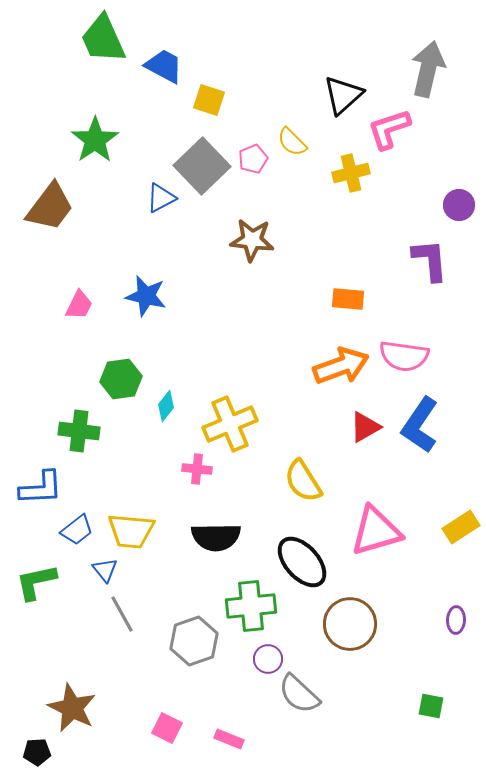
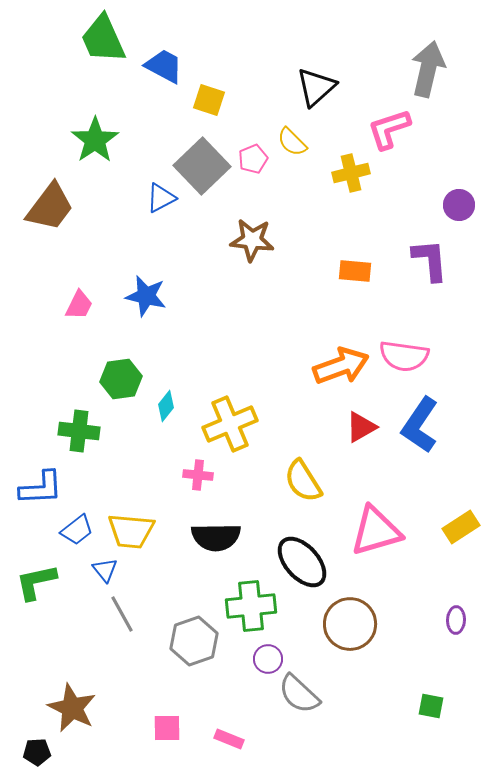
black triangle at (343, 95): moved 27 px left, 8 px up
orange rectangle at (348, 299): moved 7 px right, 28 px up
red triangle at (365, 427): moved 4 px left
pink cross at (197, 469): moved 1 px right, 6 px down
pink square at (167, 728): rotated 28 degrees counterclockwise
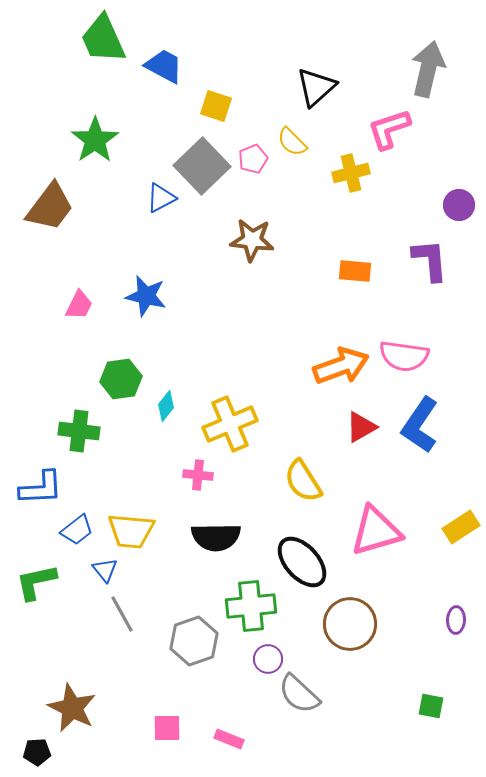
yellow square at (209, 100): moved 7 px right, 6 px down
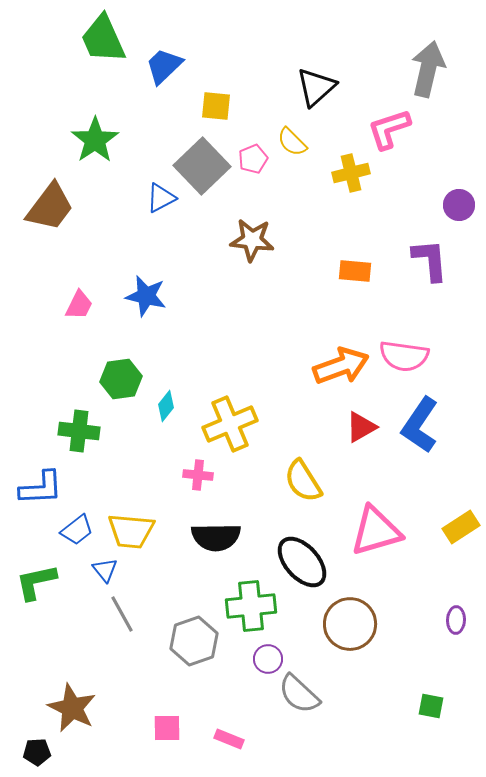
blue trapezoid at (164, 66): rotated 72 degrees counterclockwise
yellow square at (216, 106): rotated 12 degrees counterclockwise
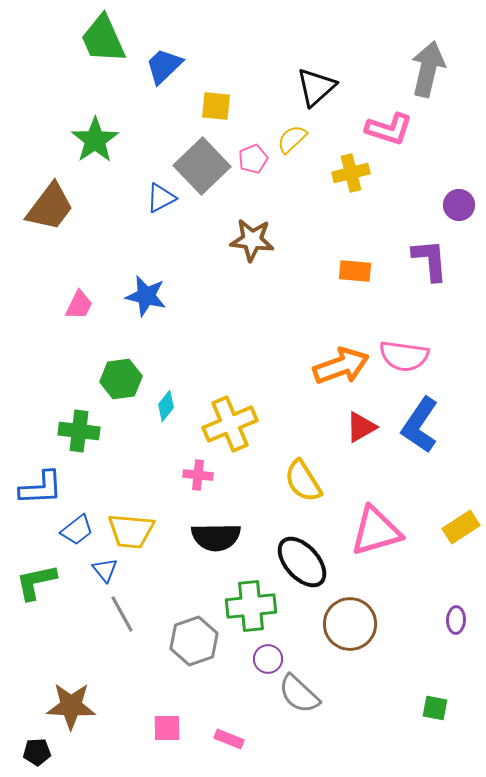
pink L-shape at (389, 129): rotated 144 degrees counterclockwise
yellow semicircle at (292, 142): moved 3 px up; rotated 92 degrees clockwise
green square at (431, 706): moved 4 px right, 2 px down
brown star at (72, 708): moved 1 px left, 2 px up; rotated 24 degrees counterclockwise
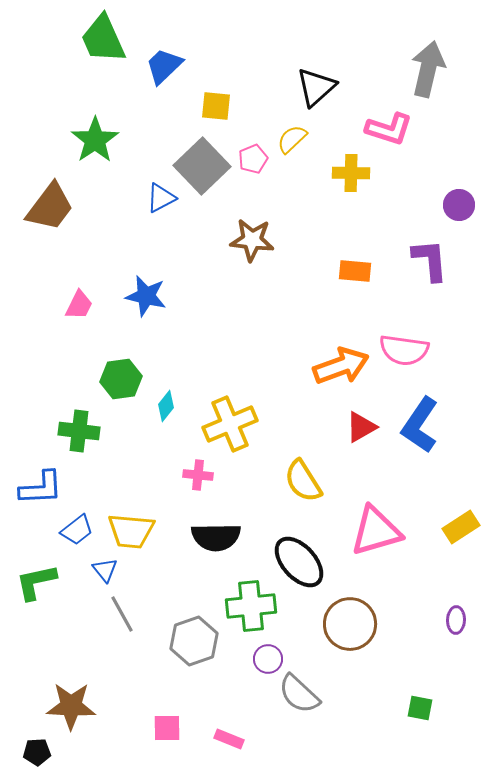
yellow cross at (351, 173): rotated 15 degrees clockwise
pink semicircle at (404, 356): moved 6 px up
black ellipse at (302, 562): moved 3 px left
green square at (435, 708): moved 15 px left
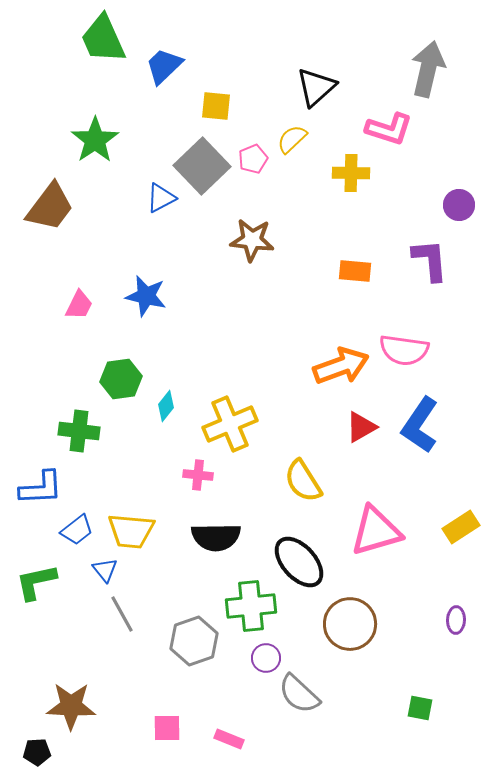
purple circle at (268, 659): moved 2 px left, 1 px up
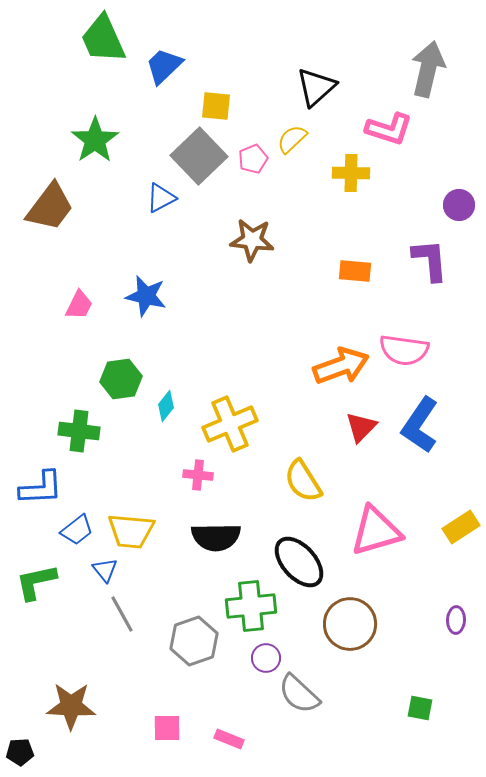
gray square at (202, 166): moved 3 px left, 10 px up
red triangle at (361, 427): rotated 16 degrees counterclockwise
black pentagon at (37, 752): moved 17 px left
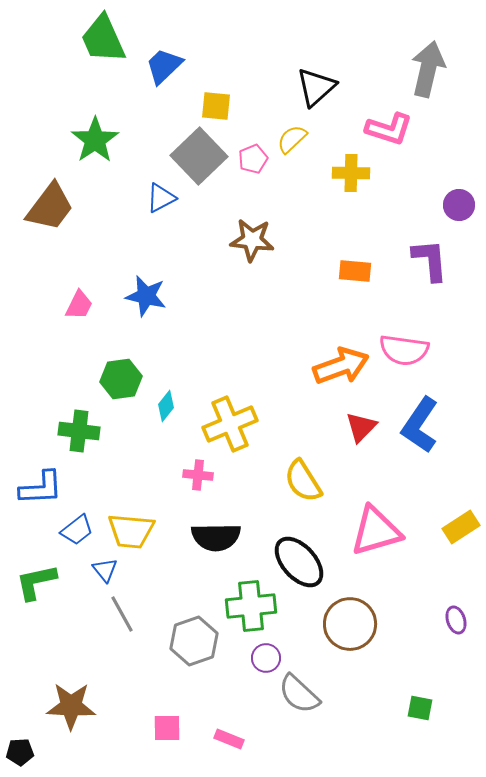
purple ellipse at (456, 620): rotated 20 degrees counterclockwise
